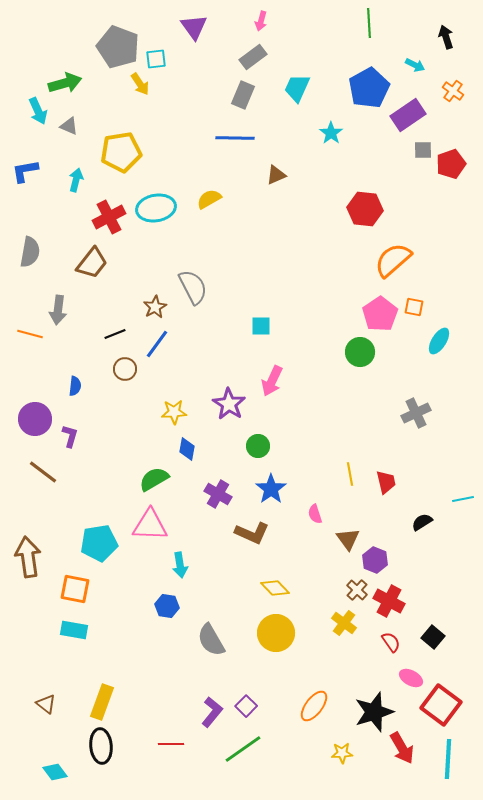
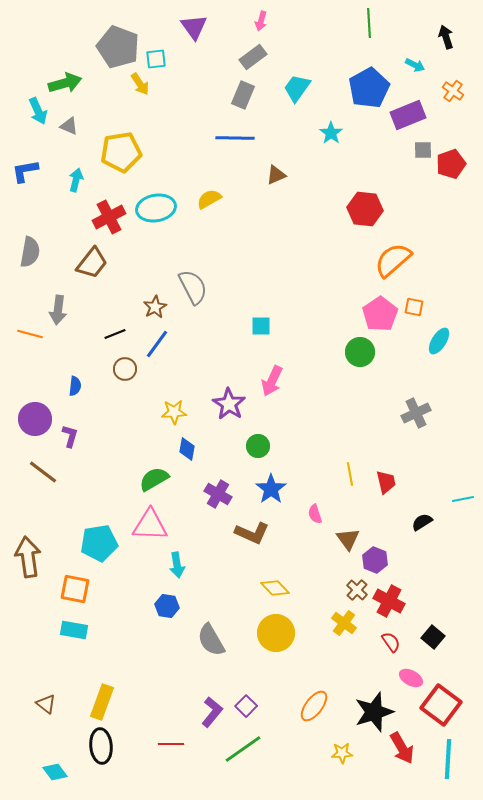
cyan trapezoid at (297, 88): rotated 12 degrees clockwise
purple rectangle at (408, 115): rotated 12 degrees clockwise
cyan arrow at (180, 565): moved 3 px left
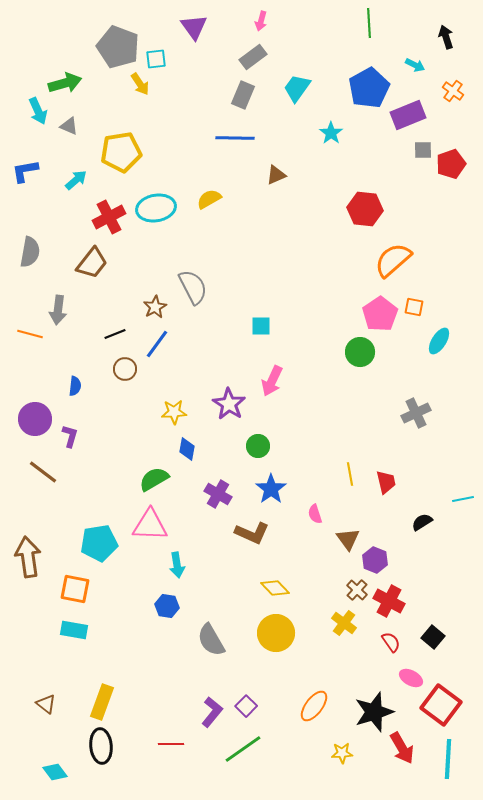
cyan arrow at (76, 180): rotated 35 degrees clockwise
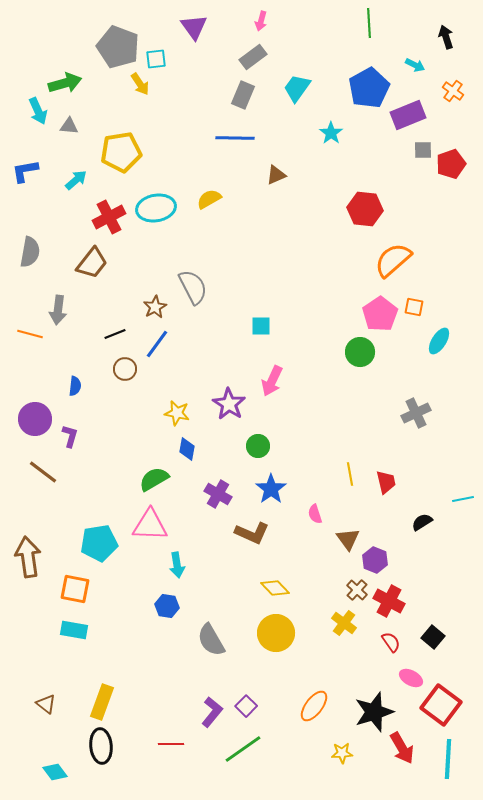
gray triangle at (69, 126): rotated 18 degrees counterclockwise
yellow star at (174, 412): moved 3 px right, 1 px down; rotated 15 degrees clockwise
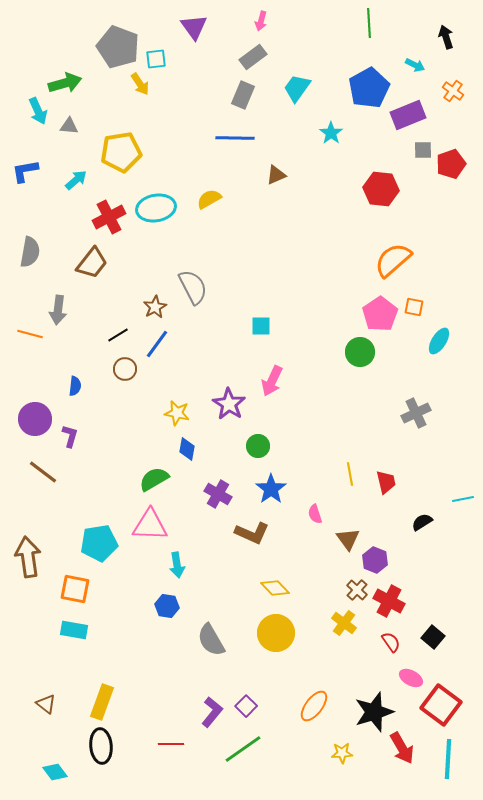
red hexagon at (365, 209): moved 16 px right, 20 px up
black line at (115, 334): moved 3 px right, 1 px down; rotated 10 degrees counterclockwise
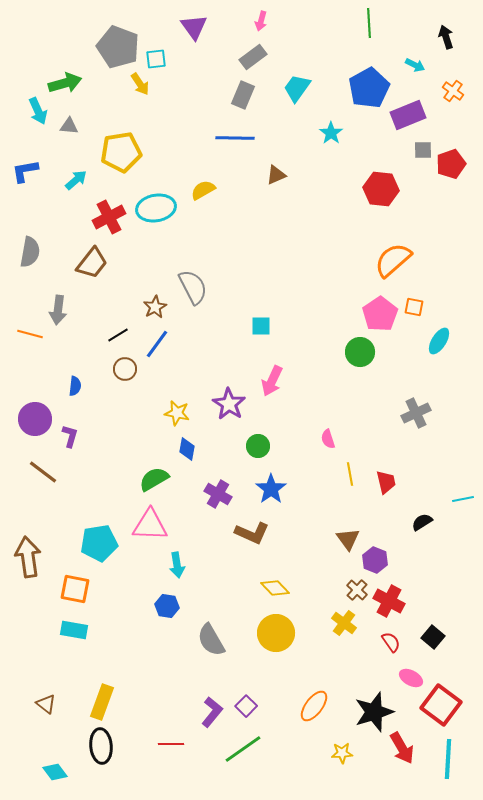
yellow semicircle at (209, 199): moved 6 px left, 9 px up
pink semicircle at (315, 514): moved 13 px right, 75 px up
